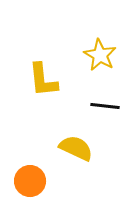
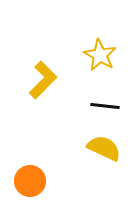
yellow L-shape: rotated 129 degrees counterclockwise
yellow semicircle: moved 28 px right
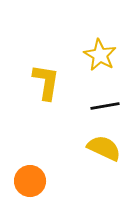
yellow L-shape: moved 3 px right, 2 px down; rotated 36 degrees counterclockwise
black line: rotated 16 degrees counterclockwise
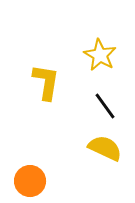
black line: rotated 64 degrees clockwise
yellow semicircle: moved 1 px right
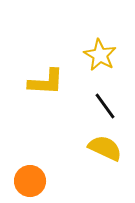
yellow L-shape: rotated 84 degrees clockwise
